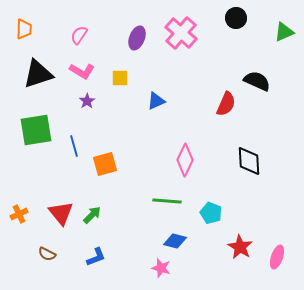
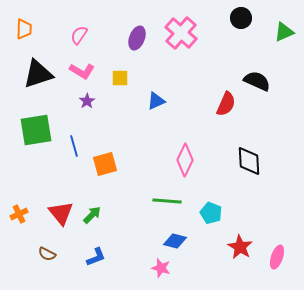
black circle: moved 5 px right
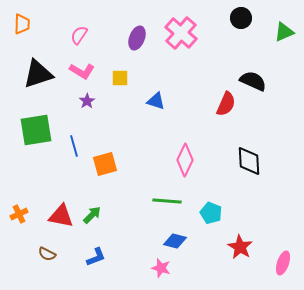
orange trapezoid: moved 2 px left, 5 px up
black semicircle: moved 4 px left
blue triangle: rotated 42 degrees clockwise
red triangle: moved 3 px down; rotated 40 degrees counterclockwise
pink ellipse: moved 6 px right, 6 px down
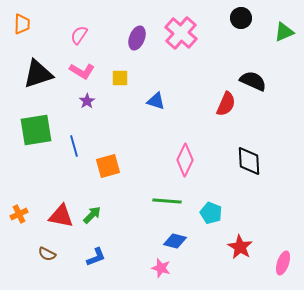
orange square: moved 3 px right, 2 px down
